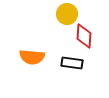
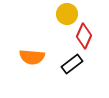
red diamond: rotated 20 degrees clockwise
black rectangle: moved 1 px down; rotated 45 degrees counterclockwise
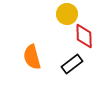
red diamond: rotated 25 degrees counterclockwise
orange semicircle: rotated 70 degrees clockwise
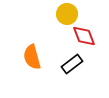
red diamond: rotated 20 degrees counterclockwise
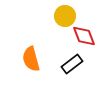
yellow circle: moved 2 px left, 2 px down
orange semicircle: moved 1 px left, 2 px down
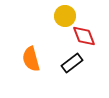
black rectangle: moved 1 px up
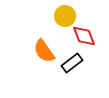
orange semicircle: moved 13 px right, 8 px up; rotated 20 degrees counterclockwise
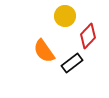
red diamond: moved 4 px right; rotated 65 degrees clockwise
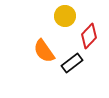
red diamond: moved 1 px right
